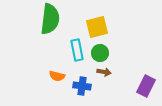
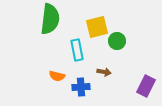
green circle: moved 17 px right, 12 px up
blue cross: moved 1 px left, 1 px down; rotated 12 degrees counterclockwise
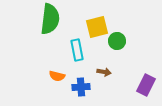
purple rectangle: moved 1 px up
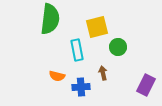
green circle: moved 1 px right, 6 px down
brown arrow: moved 1 px left, 1 px down; rotated 112 degrees counterclockwise
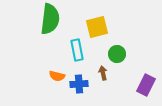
green circle: moved 1 px left, 7 px down
blue cross: moved 2 px left, 3 px up
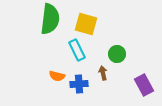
yellow square: moved 11 px left, 3 px up; rotated 30 degrees clockwise
cyan rectangle: rotated 15 degrees counterclockwise
purple rectangle: moved 2 px left; rotated 55 degrees counterclockwise
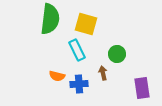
purple rectangle: moved 2 px left, 3 px down; rotated 20 degrees clockwise
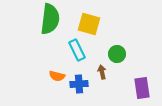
yellow square: moved 3 px right
brown arrow: moved 1 px left, 1 px up
